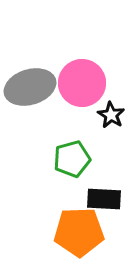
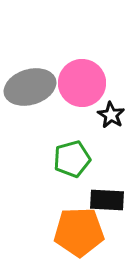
black rectangle: moved 3 px right, 1 px down
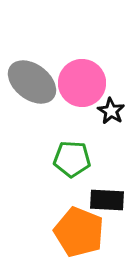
gray ellipse: moved 2 px right, 5 px up; rotated 54 degrees clockwise
black star: moved 4 px up
green pentagon: rotated 18 degrees clockwise
orange pentagon: rotated 24 degrees clockwise
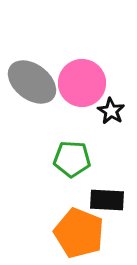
orange pentagon: moved 1 px down
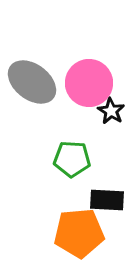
pink circle: moved 7 px right
orange pentagon: rotated 27 degrees counterclockwise
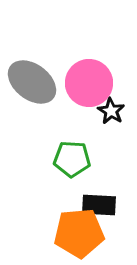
black rectangle: moved 8 px left, 5 px down
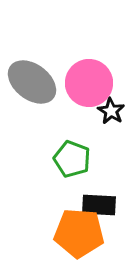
green pentagon: rotated 18 degrees clockwise
orange pentagon: rotated 9 degrees clockwise
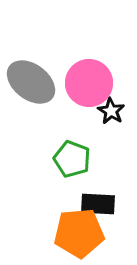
gray ellipse: moved 1 px left
black rectangle: moved 1 px left, 1 px up
orange pentagon: rotated 9 degrees counterclockwise
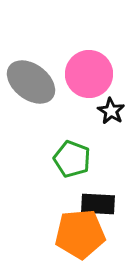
pink circle: moved 9 px up
orange pentagon: moved 1 px right, 1 px down
